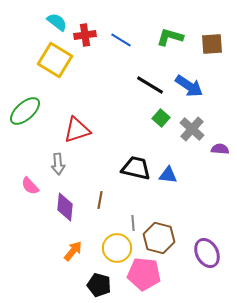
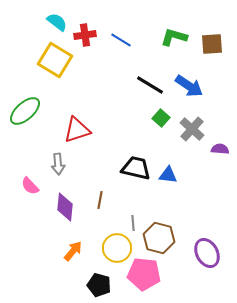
green L-shape: moved 4 px right
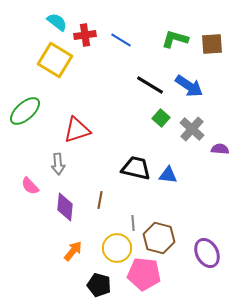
green L-shape: moved 1 px right, 2 px down
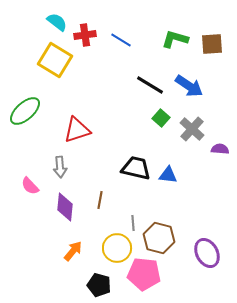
gray arrow: moved 2 px right, 3 px down
